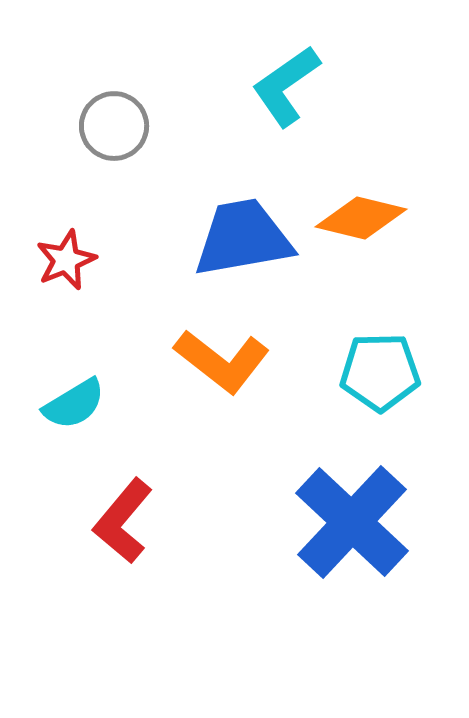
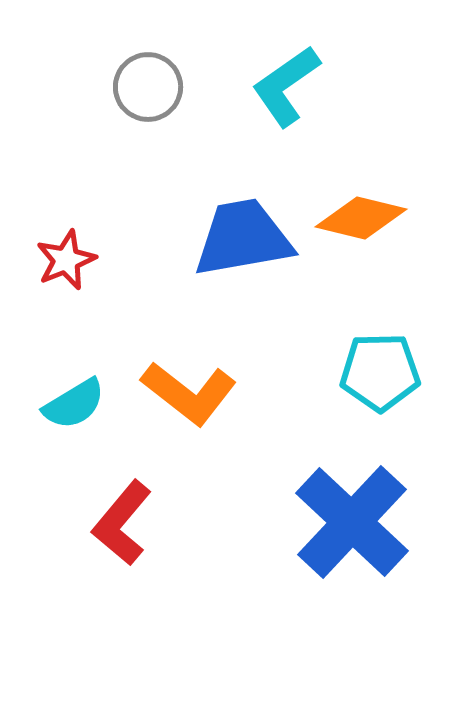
gray circle: moved 34 px right, 39 px up
orange L-shape: moved 33 px left, 32 px down
red L-shape: moved 1 px left, 2 px down
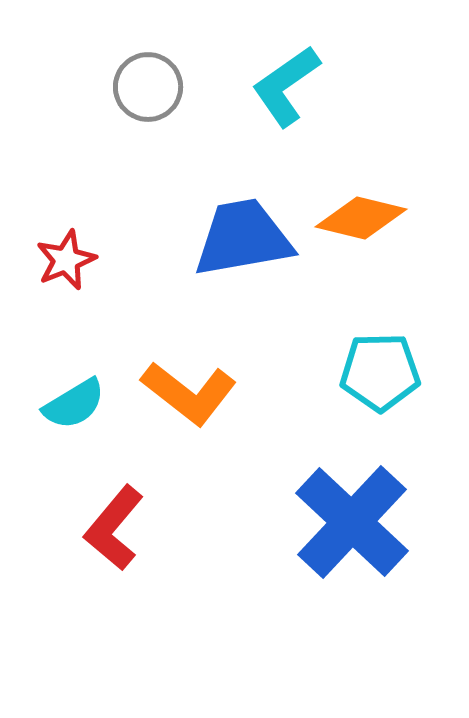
red L-shape: moved 8 px left, 5 px down
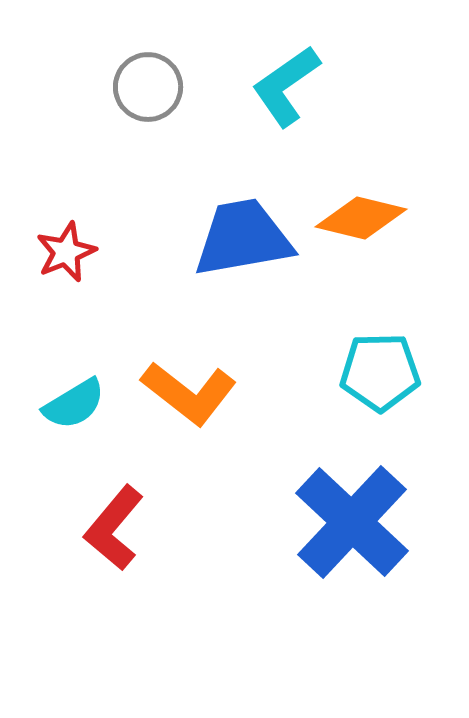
red star: moved 8 px up
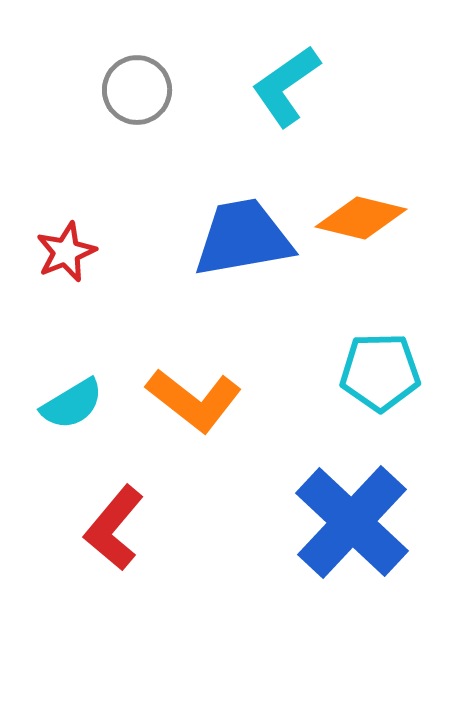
gray circle: moved 11 px left, 3 px down
orange L-shape: moved 5 px right, 7 px down
cyan semicircle: moved 2 px left
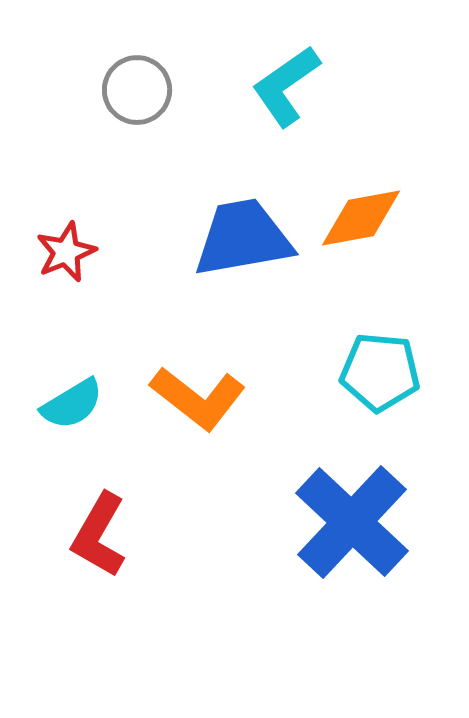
orange diamond: rotated 24 degrees counterclockwise
cyan pentagon: rotated 6 degrees clockwise
orange L-shape: moved 4 px right, 2 px up
red L-shape: moved 15 px left, 7 px down; rotated 10 degrees counterclockwise
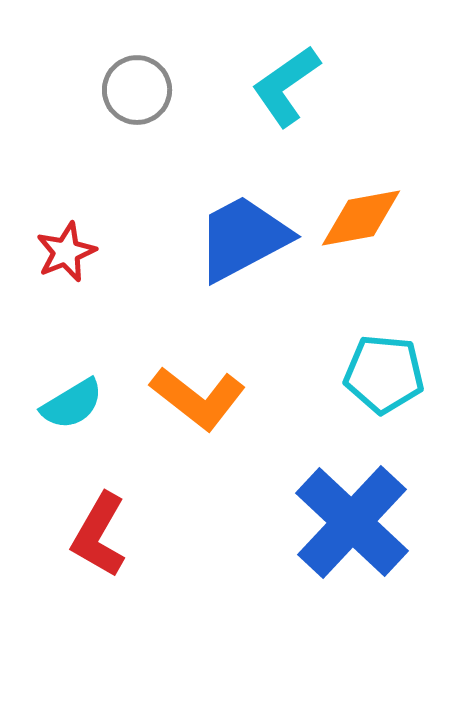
blue trapezoid: rotated 18 degrees counterclockwise
cyan pentagon: moved 4 px right, 2 px down
